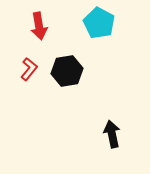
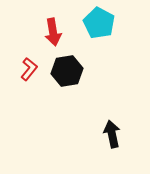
red arrow: moved 14 px right, 6 px down
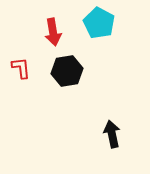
red L-shape: moved 8 px left, 1 px up; rotated 45 degrees counterclockwise
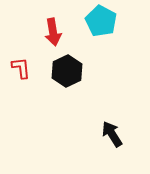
cyan pentagon: moved 2 px right, 2 px up
black hexagon: rotated 16 degrees counterclockwise
black arrow: rotated 20 degrees counterclockwise
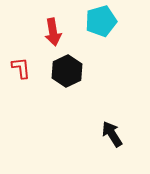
cyan pentagon: rotated 28 degrees clockwise
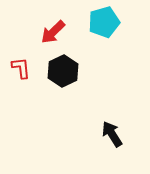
cyan pentagon: moved 3 px right, 1 px down
red arrow: rotated 56 degrees clockwise
black hexagon: moved 4 px left
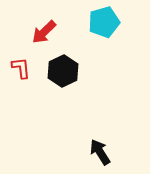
red arrow: moved 9 px left
black arrow: moved 12 px left, 18 px down
